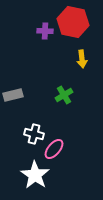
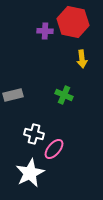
green cross: rotated 36 degrees counterclockwise
white star: moved 5 px left, 2 px up; rotated 12 degrees clockwise
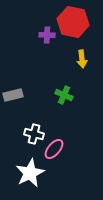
purple cross: moved 2 px right, 4 px down
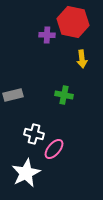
green cross: rotated 12 degrees counterclockwise
white star: moved 4 px left
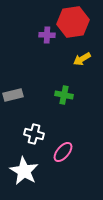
red hexagon: rotated 20 degrees counterclockwise
yellow arrow: rotated 66 degrees clockwise
pink ellipse: moved 9 px right, 3 px down
white star: moved 2 px left, 2 px up; rotated 16 degrees counterclockwise
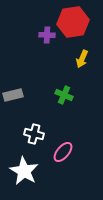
yellow arrow: rotated 36 degrees counterclockwise
green cross: rotated 12 degrees clockwise
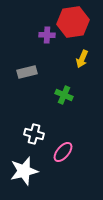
gray rectangle: moved 14 px right, 23 px up
white star: rotated 28 degrees clockwise
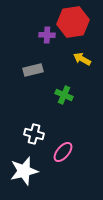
yellow arrow: rotated 96 degrees clockwise
gray rectangle: moved 6 px right, 2 px up
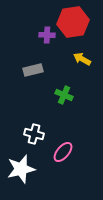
white star: moved 3 px left, 2 px up
